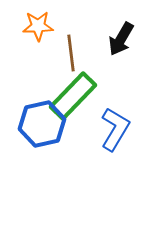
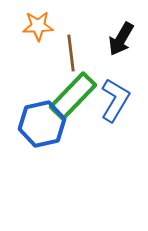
blue L-shape: moved 29 px up
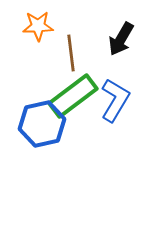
green rectangle: rotated 9 degrees clockwise
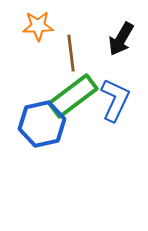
blue L-shape: rotated 6 degrees counterclockwise
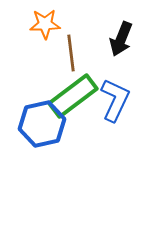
orange star: moved 7 px right, 2 px up
black arrow: rotated 8 degrees counterclockwise
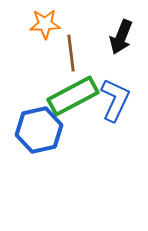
black arrow: moved 2 px up
green rectangle: rotated 9 degrees clockwise
blue hexagon: moved 3 px left, 6 px down
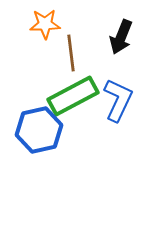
blue L-shape: moved 3 px right
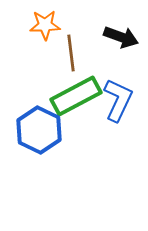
orange star: moved 1 px down
black arrow: rotated 92 degrees counterclockwise
green rectangle: moved 3 px right
blue hexagon: rotated 21 degrees counterclockwise
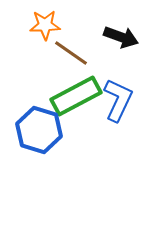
brown line: rotated 48 degrees counterclockwise
blue hexagon: rotated 9 degrees counterclockwise
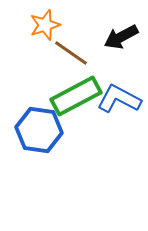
orange star: rotated 16 degrees counterclockwise
black arrow: rotated 132 degrees clockwise
blue L-shape: moved 1 px right, 1 px up; rotated 87 degrees counterclockwise
blue hexagon: rotated 9 degrees counterclockwise
